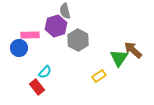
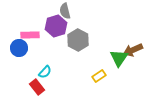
brown arrow: rotated 66 degrees counterclockwise
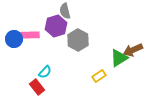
blue circle: moved 5 px left, 9 px up
green triangle: rotated 24 degrees clockwise
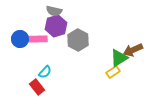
gray semicircle: moved 11 px left; rotated 63 degrees counterclockwise
pink rectangle: moved 8 px right, 4 px down
blue circle: moved 6 px right
yellow rectangle: moved 14 px right, 4 px up
